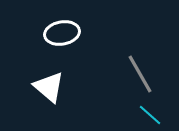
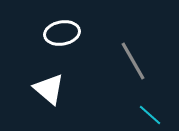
gray line: moved 7 px left, 13 px up
white triangle: moved 2 px down
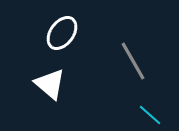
white ellipse: rotated 44 degrees counterclockwise
white triangle: moved 1 px right, 5 px up
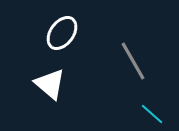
cyan line: moved 2 px right, 1 px up
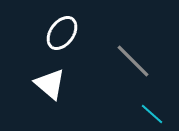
gray line: rotated 15 degrees counterclockwise
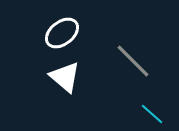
white ellipse: rotated 16 degrees clockwise
white triangle: moved 15 px right, 7 px up
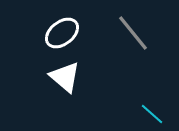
gray line: moved 28 px up; rotated 6 degrees clockwise
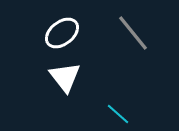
white triangle: rotated 12 degrees clockwise
cyan line: moved 34 px left
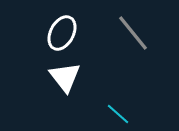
white ellipse: rotated 24 degrees counterclockwise
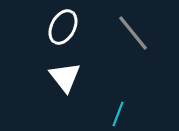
white ellipse: moved 1 px right, 6 px up
cyan line: rotated 70 degrees clockwise
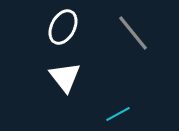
cyan line: rotated 40 degrees clockwise
